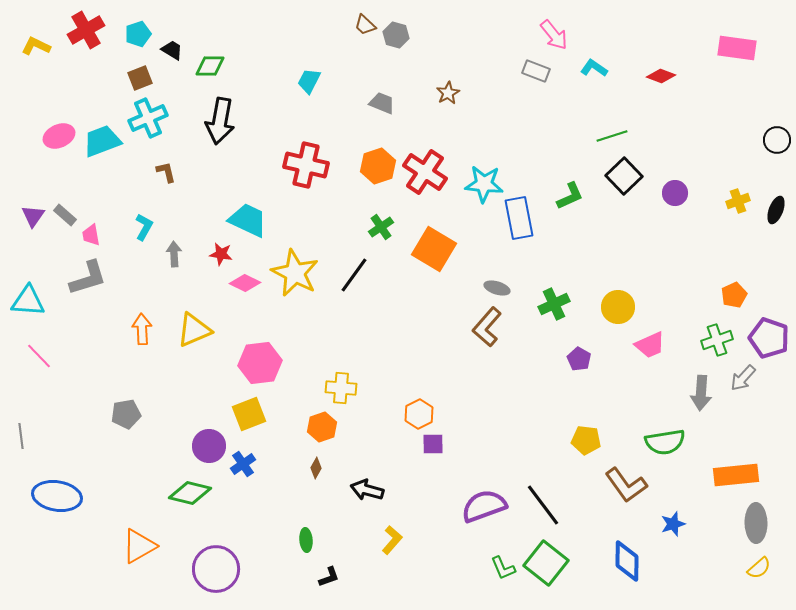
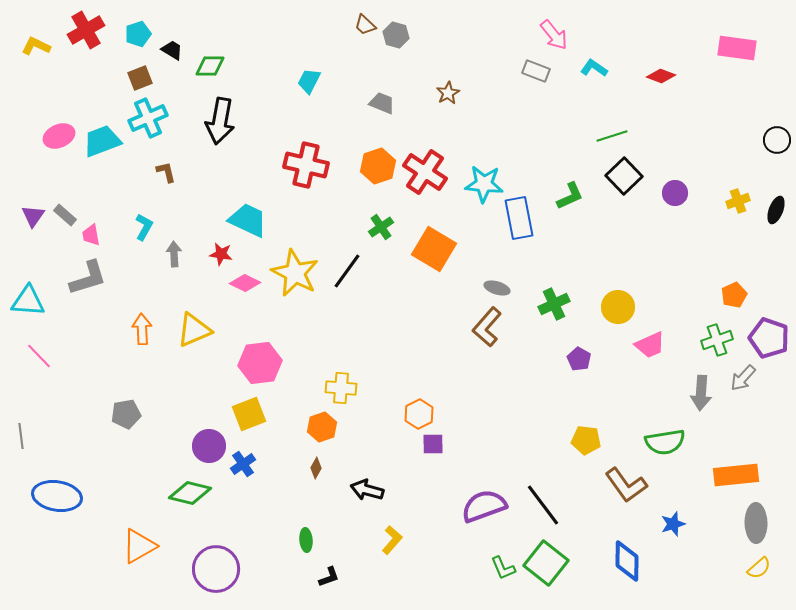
black line at (354, 275): moved 7 px left, 4 px up
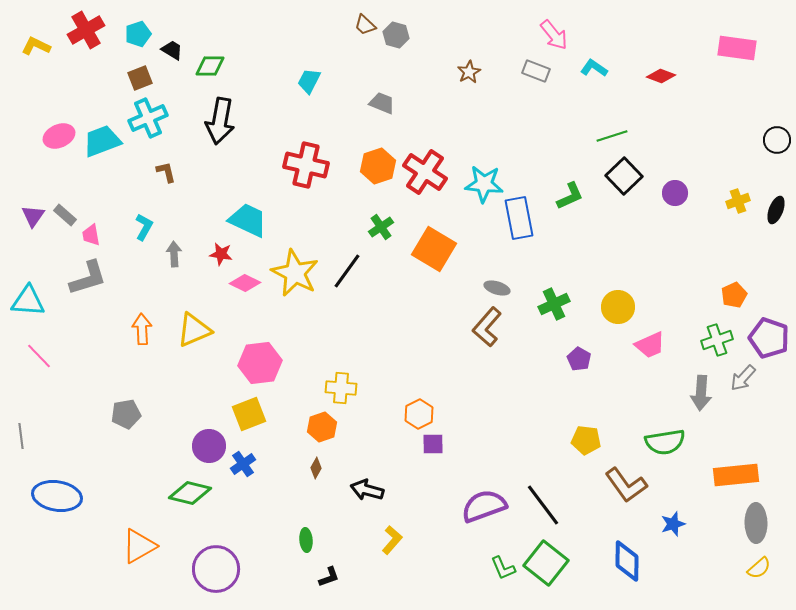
brown star at (448, 93): moved 21 px right, 21 px up
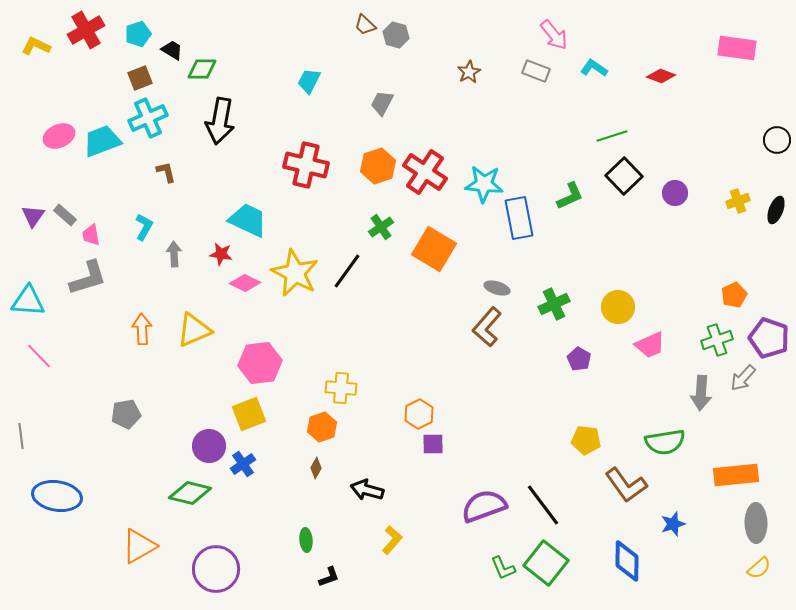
green diamond at (210, 66): moved 8 px left, 3 px down
gray trapezoid at (382, 103): rotated 84 degrees counterclockwise
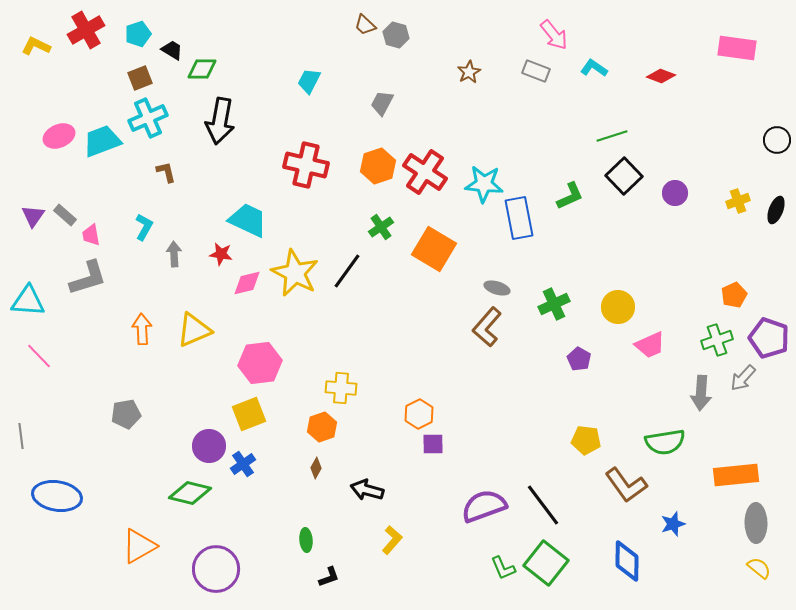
pink diamond at (245, 283): moved 2 px right; rotated 40 degrees counterclockwise
yellow semicircle at (759, 568): rotated 100 degrees counterclockwise
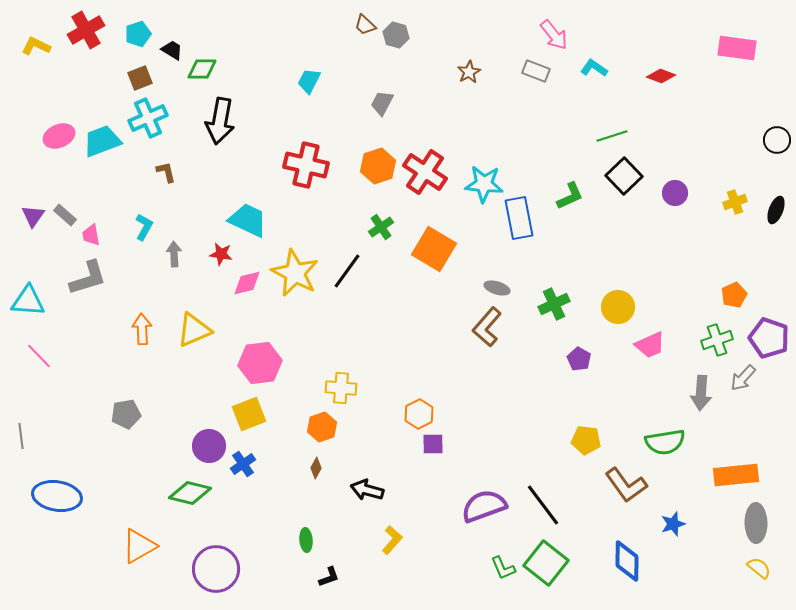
yellow cross at (738, 201): moved 3 px left, 1 px down
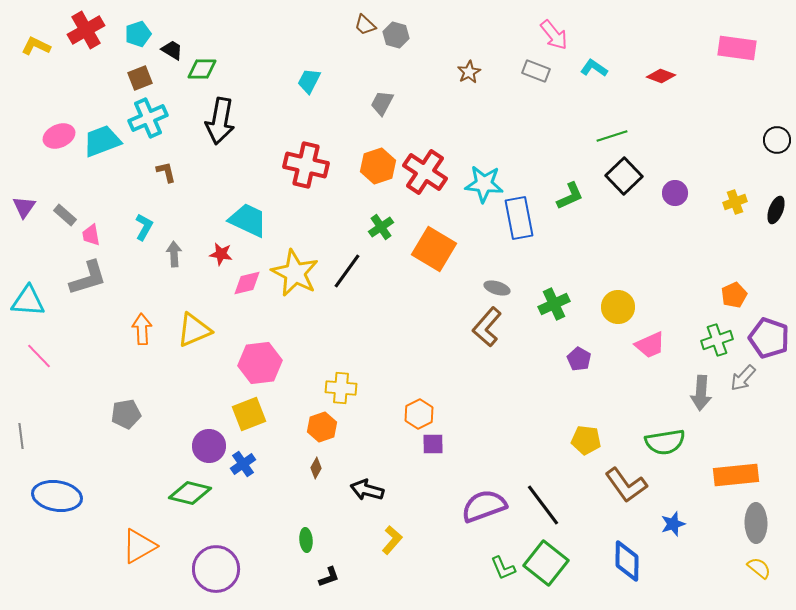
purple triangle at (33, 216): moved 9 px left, 9 px up
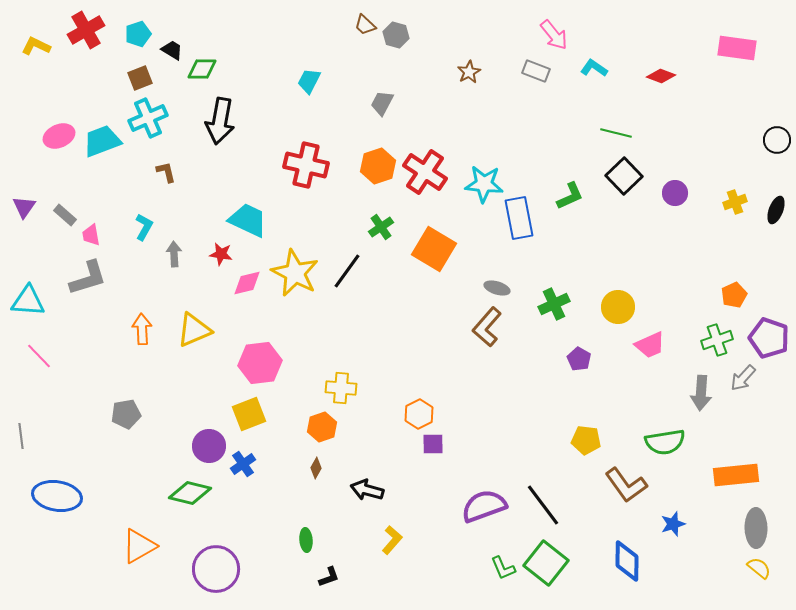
green line at (612, 136): moved 4 px right, 3 px up; rotated 32 degrees clockwise
gray ellipse at (756, 523): moved 5 px down
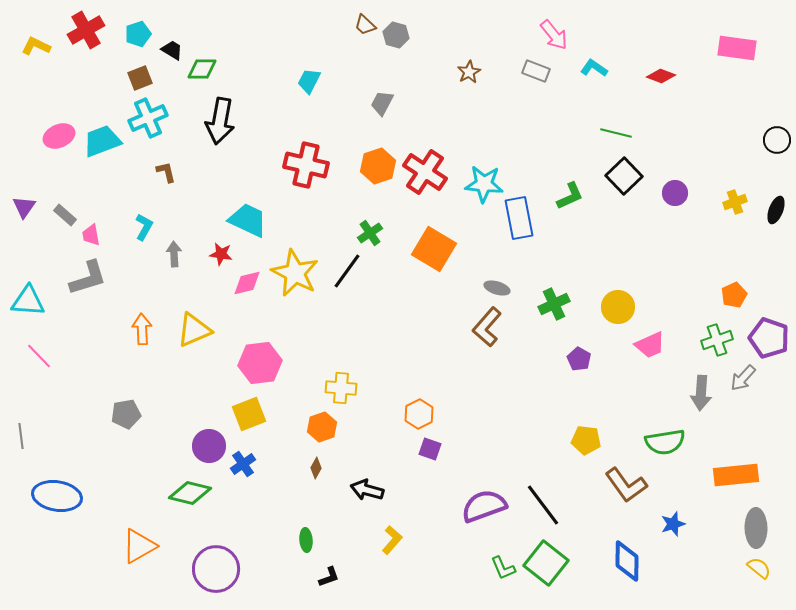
green cross at (381, 227): moved 11 px left, 6 px down
purple square at (433, 444): moved 3 px left, 5 px down; rotated 20 degrees clockwise
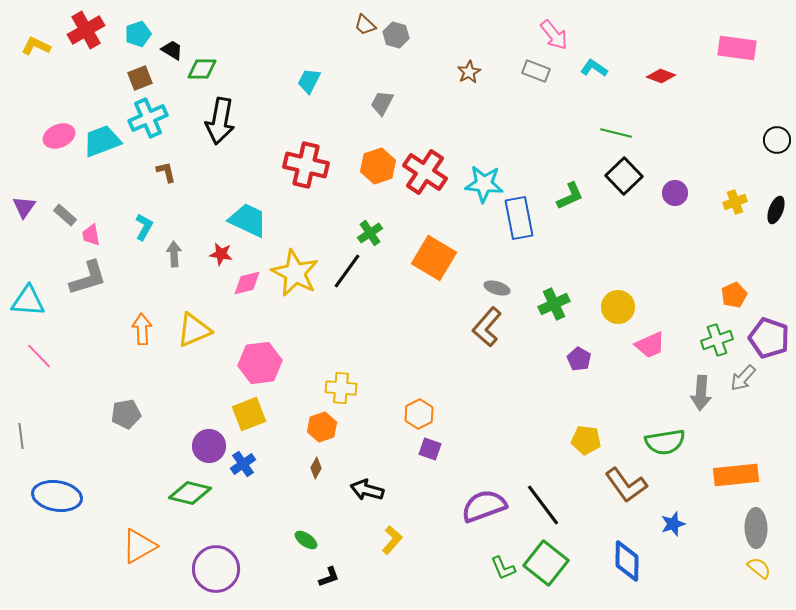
orange square at (434, 249): moved 9 px down
green ellipse at (306, 540): rotated 50 degrees counterclockwise
